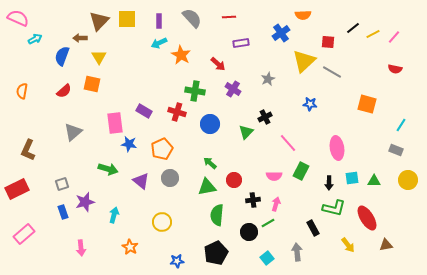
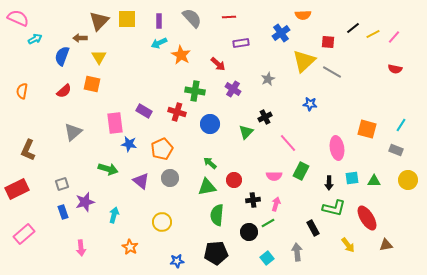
orange square at (367, 104): moved 25 px down
black pentagon at (216, 253): rotated 20 degrees clockwise
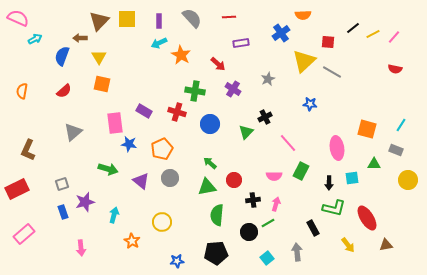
orange square at (92, 84): moved 10 px right
green triangle at (374, 181): moved 17 px up
orange star at (130, 247): moved 2 px right, 6 px up
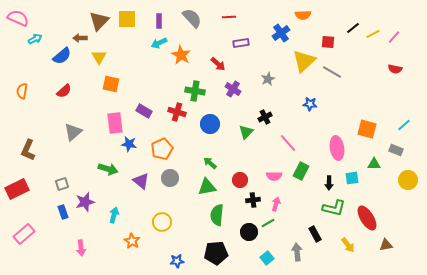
blue semicircle at (62, 56): rotated 150 degrees counterclockwise
orange square at (102, 84): moved 9 px right
cyan line at (401, 125): moved 3 px right; rotated 16 degrees clockwise
red circle at (234, 180): moved 6 px right
black rectangle at (313, 228): moved 2 px right, 6 px down
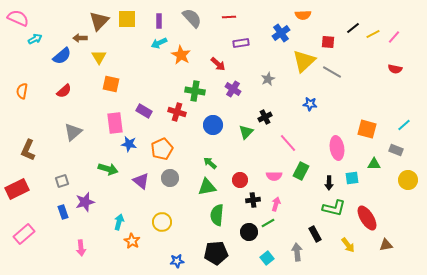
blue circle at (210, 124): moved 3 px right, 1 px down
gray square at (62, 184): moved 3 px up
cyan arrow at (114, 215): moved 5 px right, 7 px down
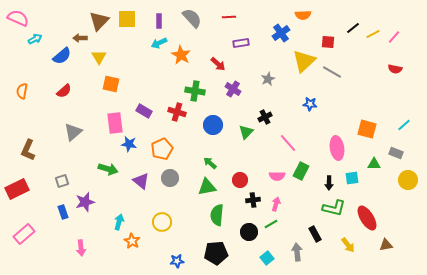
gray rectangle at (396, 150): moved 3 px down
pink semicircle at (274, 176): moved 3 px right
green line at (268, 223): moved 3 px right, 1 px down
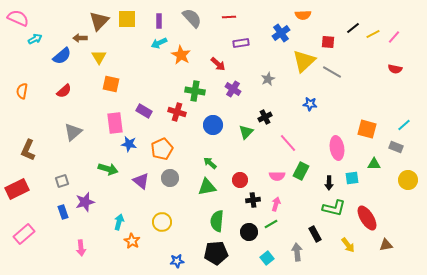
gray rectangle at (396, 153): moved 6 px up
green semicircle at (217, 215): moved 6 px down
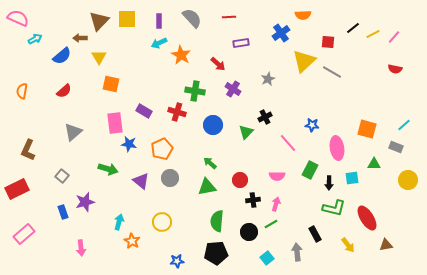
blue star at (310, 104): moved 2 px right, 21 px down
green rectangle at (301, 171): moved 9 px right, 1 px up
gray square at (62, 181): moved 5 px up; rotated 32 degrees counterclockwise
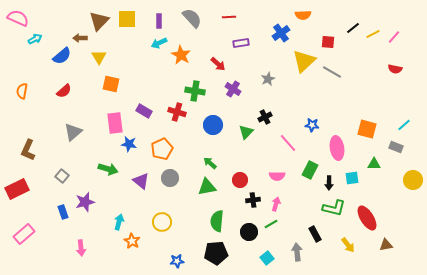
yellow circle at (408, 180): moved 5 px right
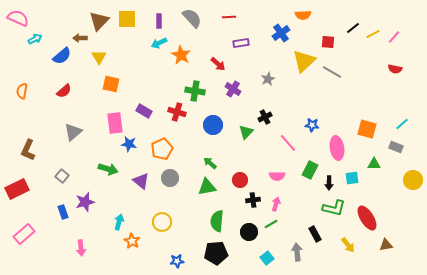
cyan line at (404, 125): moved 2 px left, 1 px up
